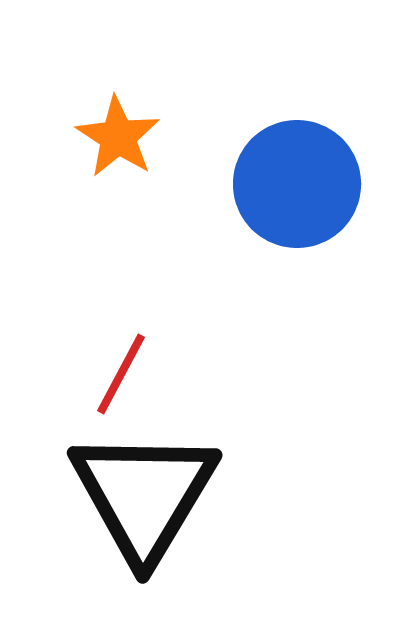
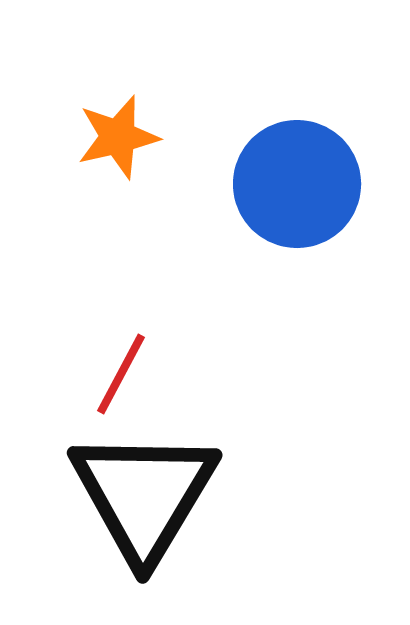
orange star: rotated 26 degrees clockwise
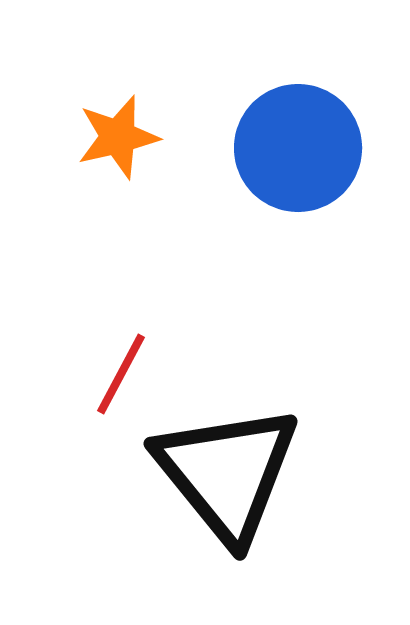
blue circle: moved 1 px right, 36 px up
black triangle: moved 83 px right, 22 px up; rotated 10 degrees counterclockwise
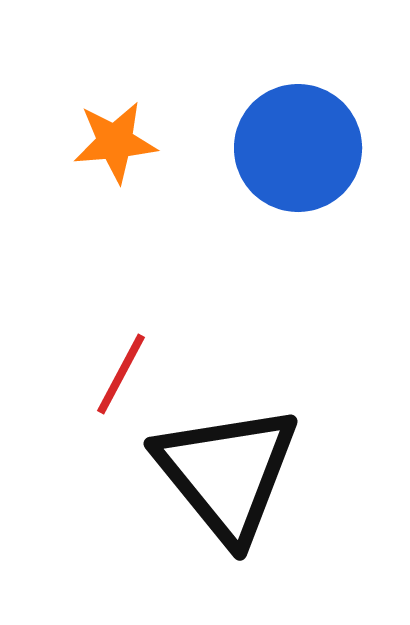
orange star: moved 3 px left, 5 px down; rotated 8 degrees clockwise
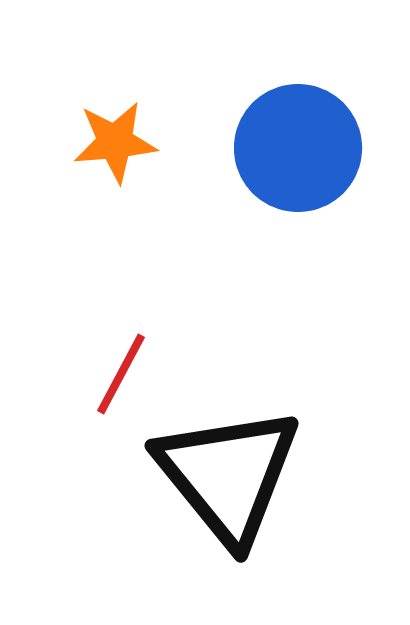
black triangle: moved 1 px right, 2 px down
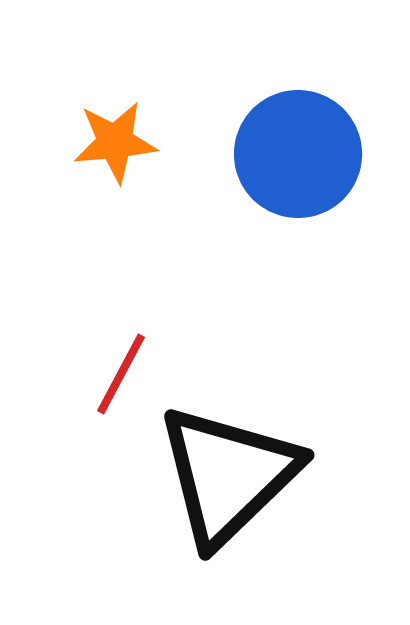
blue circle: moved 6 px down
black triangle: rotated 25 degrees clockwise
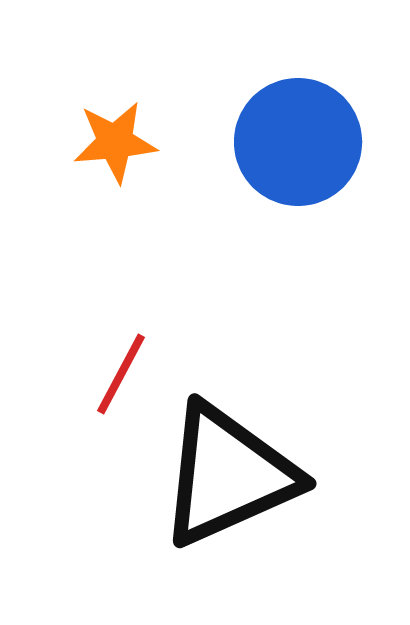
blue circle: moved 12 px up
black triangle: rotated 20 degrees clockwise
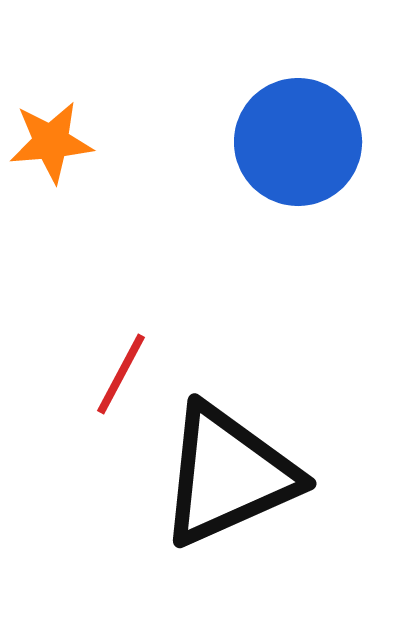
orange star: moved 64 px left
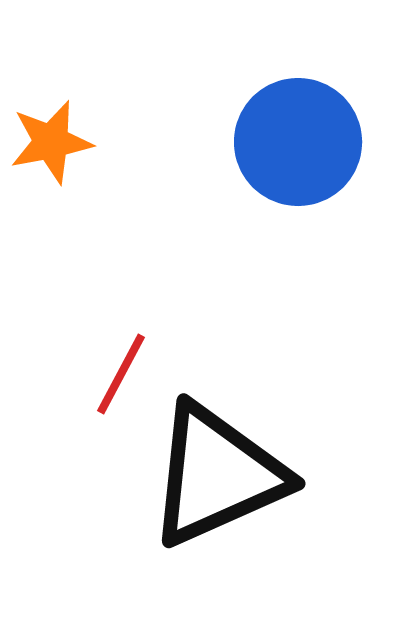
orange star: rotated 6 degrees counterclockwise
black triangle: moved 11 px left
